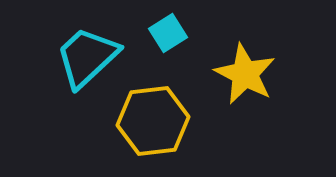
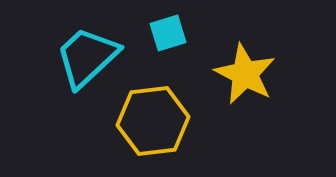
cyan square: rotated 15 degrees clockwise
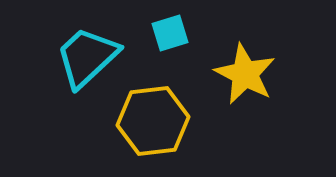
cyan square: moved 2 px right
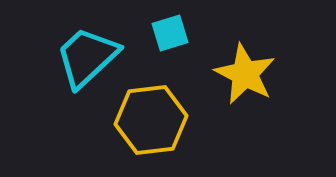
yellow hexagon: moved 2 px left, 1 px up
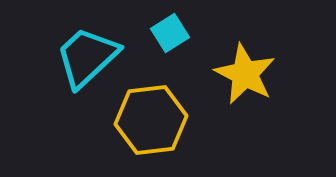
cyan square: rotated 15 degrees counterclockwise
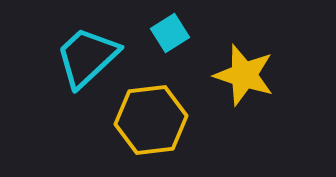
yellow star: moved 1 px left, 1 px down; rotated 10 degrees counterclockwise
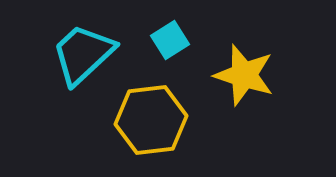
cyan square: moved 7 px down
cyan trapezoid: moved 4 px left, 3 px up
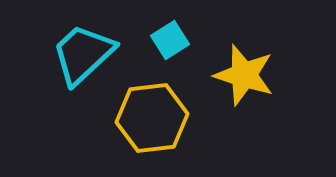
yellow hexagon: moved 1 px right, 2 px up
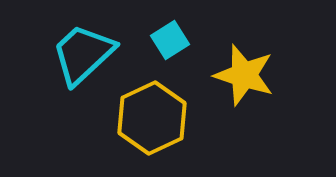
yellow hexagon: rotated 18 degrees counterclockwise
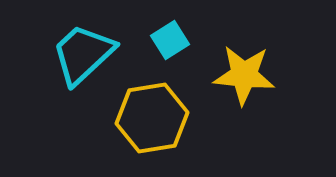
yellow star: rotated 12 degrees counterclockwise
yellow hexagon: rotated 16 degrees clockwise
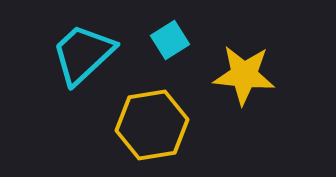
yellow hexagon: moved 7 px down
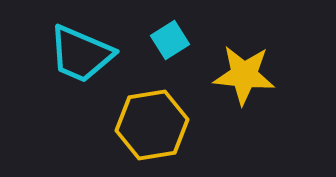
cyan trapezoid: moved 2 px left; rotated 114 degrees counterclockwise
